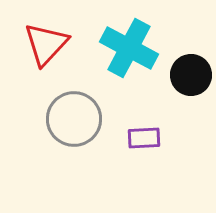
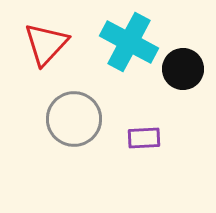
cyan cross: moved 6 px up
black circle: moved 8 px left, 6 px up
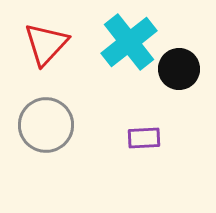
cyan cross: rotated 24 degrees clockwise
black circle: moved 4 px left
gray circle: moved 28 px left, 6 px down
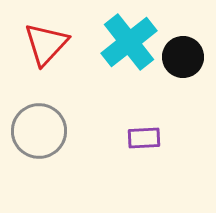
black circle: moved 4 px right, 12 px up
gray circle: moved 7 px left, 6 px down
